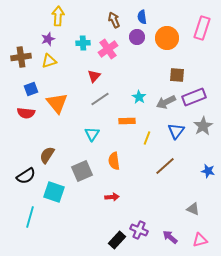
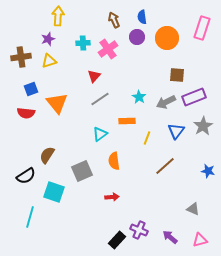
cyan triangle: moved 8 px right; rotated 21 degrees clockwise
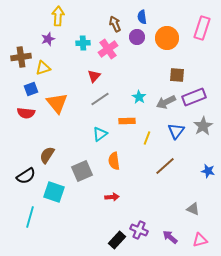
brown arrow: moved 1 px right, 4 px down
yellow triangle: moved 6 px left, 7 px down
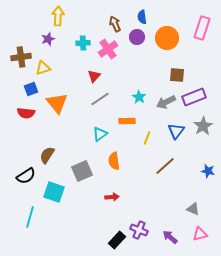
pink triangle: moved 6 px up
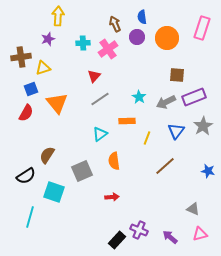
red semicircle: rotated 66 degrees counterclockwise
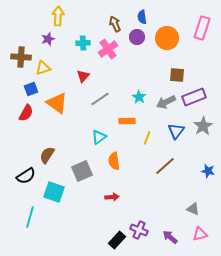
brown cross: rotated 12 degrees clockwise
red triangle: moved 11 px left
orange triangle: rotated 15 degrees counterclockwise
cyan triangle: moved 1 px left, 3 px down
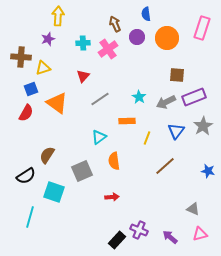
blue semicircle: moved 4 px right, 3 px up
